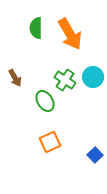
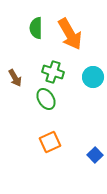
green cross: moved 12 px left, 8 px up; rotated 15 degrees counterclockwise
green ellipse: moved 1 px right, 2 px up
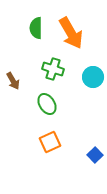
orange arrow: moved 1 px right, 1 px up
green cross: moved 3 px up
brown arrow: moved 2 px left, 3 px down
green ellipse: moved 1 px right, 5 px down
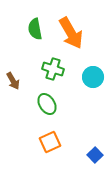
green semicircle: moved 1 px left, 1 px down; rotated 10 degrees counterclockwise
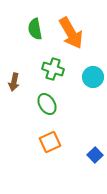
brown arrow: moved 1 px right, 1 px down; rotated 42 degrees clockwise
